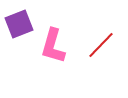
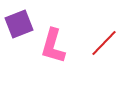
red line: moved 3 px right, 2 px up
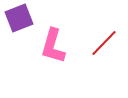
purple square: moved 6 px up
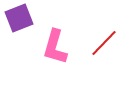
pink L-shape: moved 2 px right, 1 px down
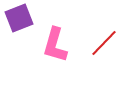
pink L-shape: moved 2 px up
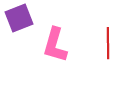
red line: moved 4 px right; rotated 44 degrees counterclockwise
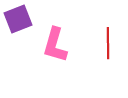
purple square: moved 1 px left, 1 px down
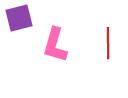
purple square: moved 1 px right, 1 px up; rotated 8 degrees clockwise
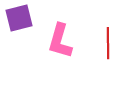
pink L-shape: moved 5 px right, 4 px up
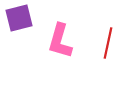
red line: rotated 12 degrees clockwise
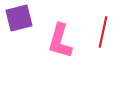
red line: moved 5 px left, 11 px up
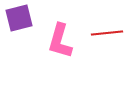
red line: moved 4 px right, 1 px down; rotated 72 degrees clockwise
